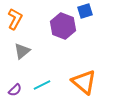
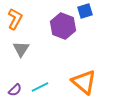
gray triangle: moved 1 px left, 2 px up; rotated 18 degrees counterclockwise
cyan line: moved 2 px left, 2 px down
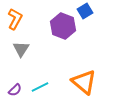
blue square: rotated 14 degrees counterclockwise
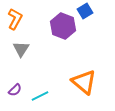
cyan line: moved 9 px down
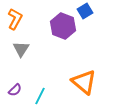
cyan line: rotated 36 degrees counterclockwise
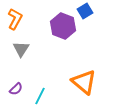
purple semicircle: moved 1 px right, 1 px up
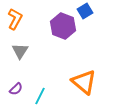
gray triangle: moved 1 px left, 2 px down
